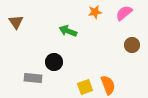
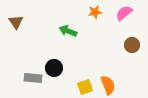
black circle: moved 6 px down
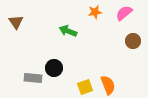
brown circle: moved 1 px right, 4 px up
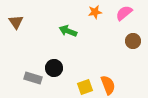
gray rectangle: rotated 12 degrees clockwise
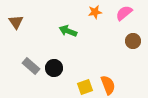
gray rectangle: moved 2 px left, 12 px up; rotated 24 degrees clockwise
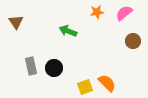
orange star: moved 2 px right
gray rectangle: rotated 36 degrees clockwise
orange semicircle: moved 1 px left, 2 px up; rotated 24 degrees counterclockwise
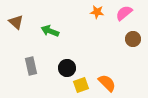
orange star: rotated 16 degrees clockwise
brown triangle: rotated 14 degrees counterclockwise
green arrow: moved 18 px left
brown circle: moved 2 px up
black circle: moved 13 px right
yellow square: moved 4 px left, 2 px up
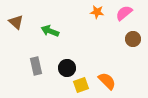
gray rectangle: moved 5 px right
orange semicircle: moved 2 px up
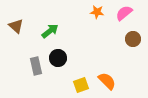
brown triangle: moved 4 px down
green arrow: rotated 120 degrees clockwise
black circle: moved 9 px left, 10 px up
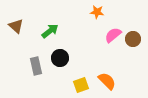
pink semicircle: moved 11 px left, 22 px down
black circle: moved 2 px right
